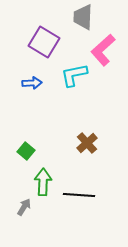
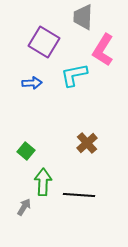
pink L-shape: rotated 16 degrees counterclockwise
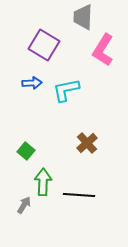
purple square: moved 3 px down
cyan L-shape: moved 8 px left, 15 px down
gray arrow: moved 2 px up
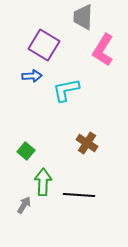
blue arrow: moved 7 px up
brown cross: rotated 15 degrees counterclockwise
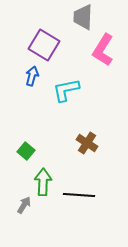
blue arrow: rotated 72 degrees counterclockwise
